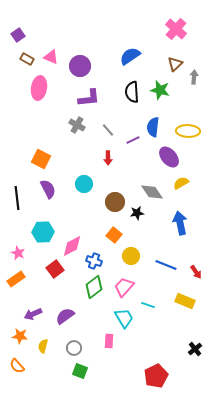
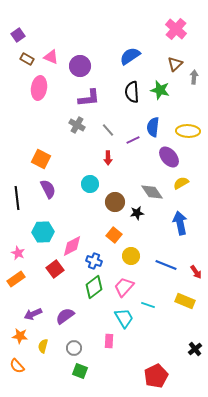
cyan circle at (84, 184): moved 6 px right
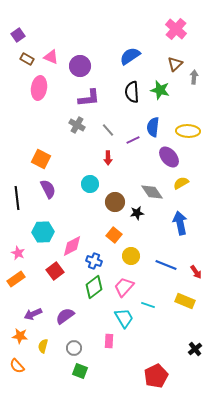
red square at (55, 269): moved 2 px down
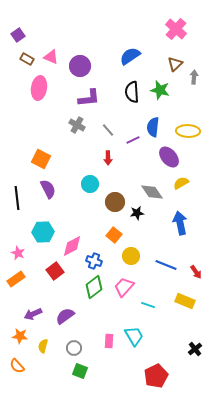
cyan trapezoid at (124, 318): moved 10 px right, 18 px down
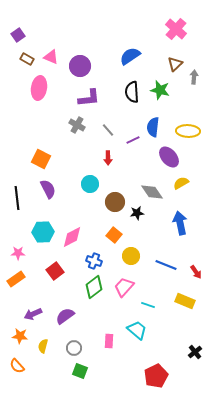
pink diamond at (72, 246): moved 9 px up
pink star at (18, 253): rotated 24 degrees counterclockwise
cyan trapezoid at (134, 336): moved 3 px right, 6 px up; rotated 20 degrees counterclockwise
black cross at (195, 349): moved 3 px down
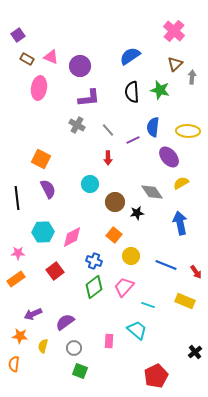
pink cross at (176, 29): moved 2 px left, 2 px down
gray arrow at (194, 77): moved 2 px left
purple semicircle at (65, 316): moved 6 px down
orange semicircle at (17, 366): moved 3 px left, 2 px up; rotated 49 degrees clockwise
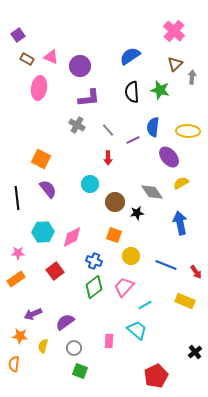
purple semicircle at (48, 189): rotated 12 degrees counterclockwise
orange square at (114, 235): rotated 21 degrees counterclockwise
cyan line at (148, 305): moved 3 px left; rotated 48 degrees counterclockwise
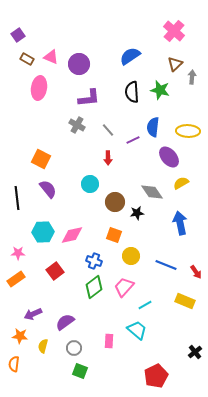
purple circle at (80, 66): moved 1 px left, 2 px up
pink diamond at (72, 237): moved 2 px up; rotated 15 degrees clockwise
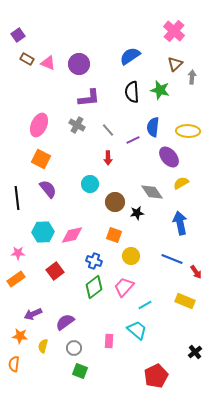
pink triangle at (51, 57): moved 3 px left, 6 px down
pink ellipse at (39, 88): moved 37 px down; rotated 15 degrees clockwise
blue line at (166, 265): moved 6 px right, 6 px up
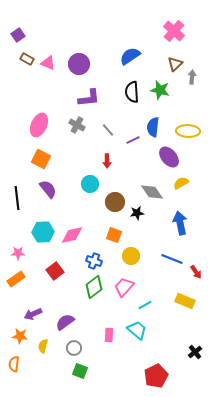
red arrow at (108, 158): moved 1 px left, 3 px down
pink rectangle at (109, 341): moved 6 px up
